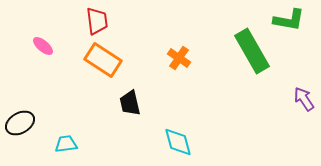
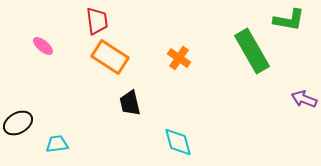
orange rectangle: moved 7 px right, 3 px up
purple arrow: rotated 35 degrees counterclockwise
black ellipse: moved 2 px left
cyan trapezoid: moved 9 px left
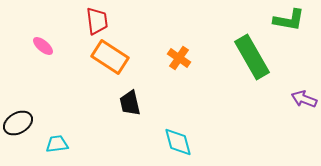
green rectangle: moved 6 px down
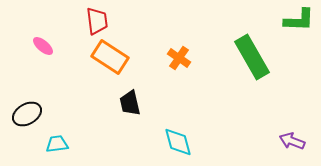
green L-shape: moved 10 px right; rotated 8 degrees counterclockwise
purple arrow: moved 12 px left, 42 px down
black ellipse: moved 9 px right, 9 px up
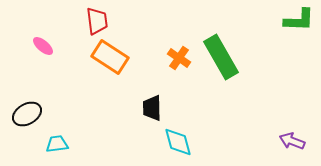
green rectangle: moved 31 px left
black trapezoid: moved 22 px right, 5 px down; rotated 12 degrees clockwise
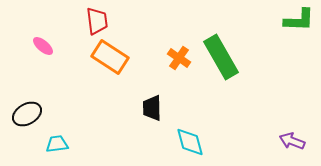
cyan diamond: moved 12 px right
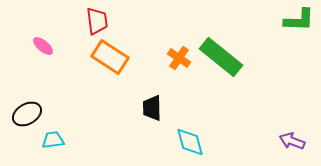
green rectangle: rotated 21 degrees counterclockwise
cyan trapezoid: moved 4 px left, 4 px up
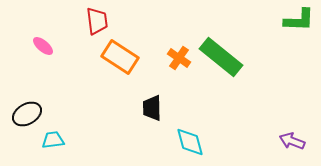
orange rectangle: moved 10 px right
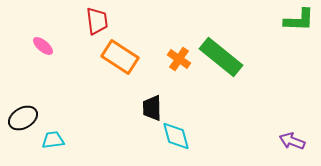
orange cross: moved 1 px down
black ellipse: moved 4 px left, 4 px down
cyan diamond: moved 14 px left, 6 px up
